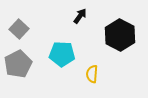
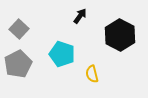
cyan pentagon: rotated 15 degrees clockwise
yellow semicircle: rotated 18 degrees counterclockwise
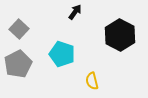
black arrow: moved 5 px left, 4 px up
yellow semicircle: moved 7 px down
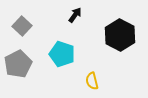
black arrow: moved 3 px down
gray square: moved 3 px right, 3 px up
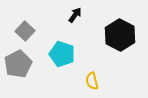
gray square: moved 3 px right, 5 px down
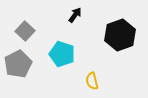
black hexagon: rotated 12 degrees clockwise
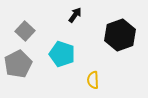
yellow semicircle: moved 1 px right, 1 px up; rotated 12 degrees clockwise
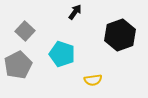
black arrow: moved 3 px up
gray pentagon: moved 1 px down
yellow semicircle: rotated 96 degrees counterclockwise
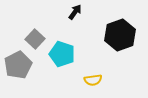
gray square: moved 10 px right, 8 px down
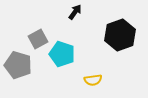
gray square: moved 3 px right; rotated 18 degrees clockwise
gray pentagon: rotated 28 degrees counterclockwise
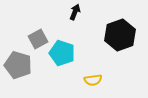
black arrow: rotated 14 degrees counterclockwise
cyan pentagon: moved 1 px up
